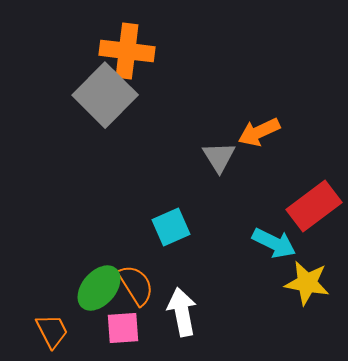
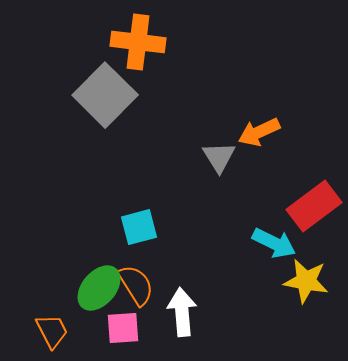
orange cross: moved 11 px right, 9 px up
cyan square: moved 32 px left; rotated 9 degrees clockwise
yellow star: moved 1 px left, 2 px up
white arrow: rotated 6 degrees clockwise
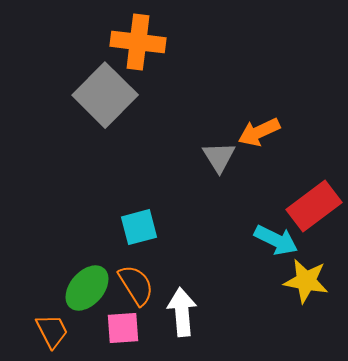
cyan arrow: moved 2 px right, 3 px up
green ellipse: moved 12 px left
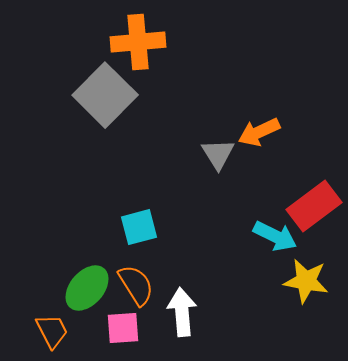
orange cross: rotated 12 degrees counterclockwise
gray triangle: moved 1 px left, 3 px up
cyan arrow: moved 1 px left, 4 px up
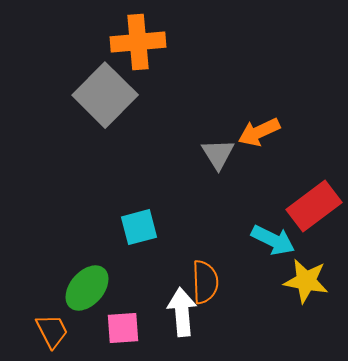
cyan arrow: moved 2 px left, 4 px down
orange semicircle: moved 69 px right, 3 px up; rotated 30 degrees clockwise
